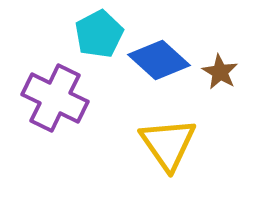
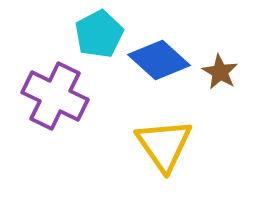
purple cross: moved 2 px up
yellow triangle: moved 4 px left, 1 px down
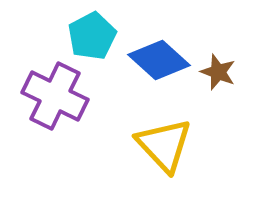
cyan pentagon: moved 7 px left, 2 px down
brown star: moved 2 px left; rotated 9 degrees counterclockwise
yellow triangle: rotated 8 degrees counterclockwise
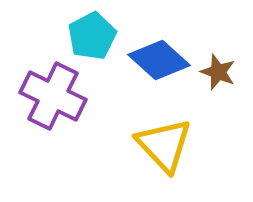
purple cross: moved 2 px left
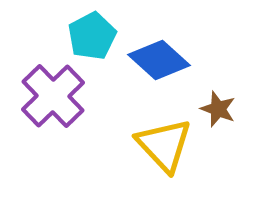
brown star: moved 37 px down
purple cross: rotated 20 degrees clockwise
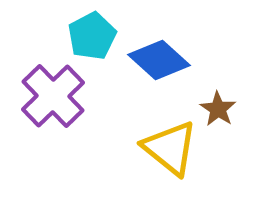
brown star: rotated 12 degrees clockwise
yellow triangle: moved 6 px right, 3 px down; rotated 8 degrees counterclockwise
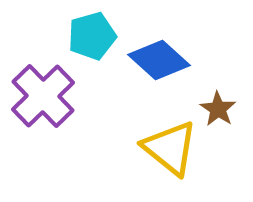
cyan pentagon: rotated 12 degrees clockwise
purple cross: moved 10 px left
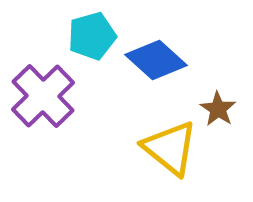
blue diamond: moved 3 px left
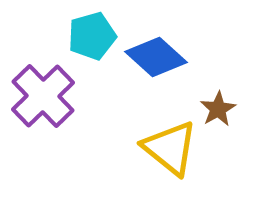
blue diamond: moved 3 px up
brown star: rotated 9 degrees clockwise
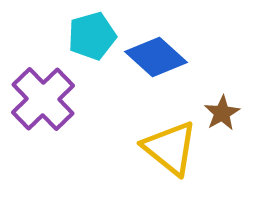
purple cross: moved 3 px down
brown star: moved 4 px right, 4 px down
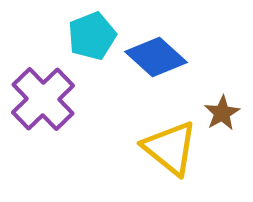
cyan pentagon: rotated 6 degrees counterclockwise
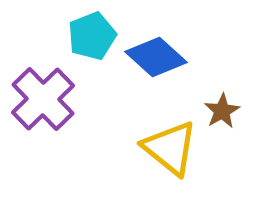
brown star: moved 2 px up
